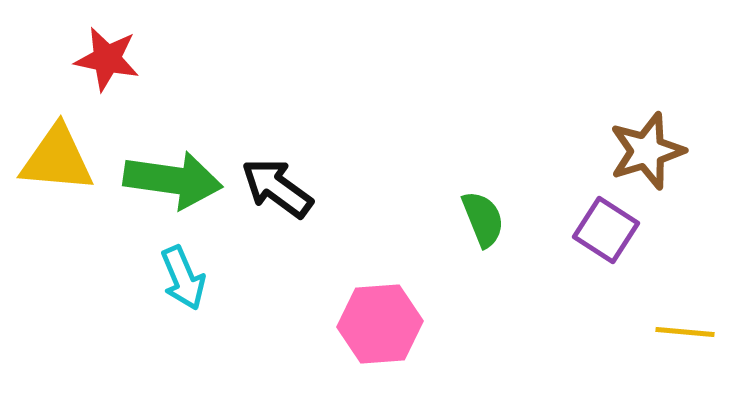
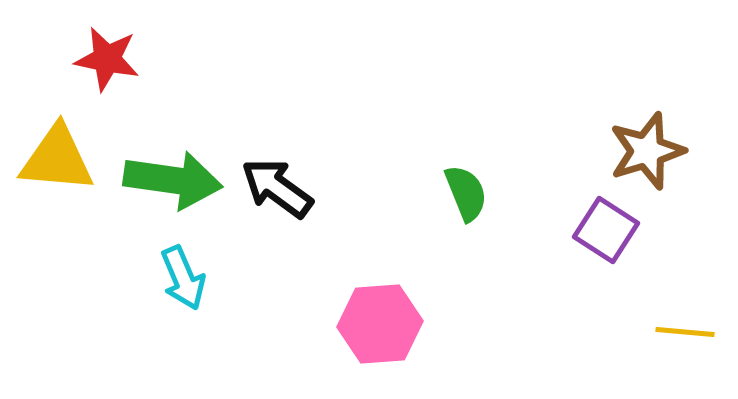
green semicircle: moved 17 px left, 26 px up
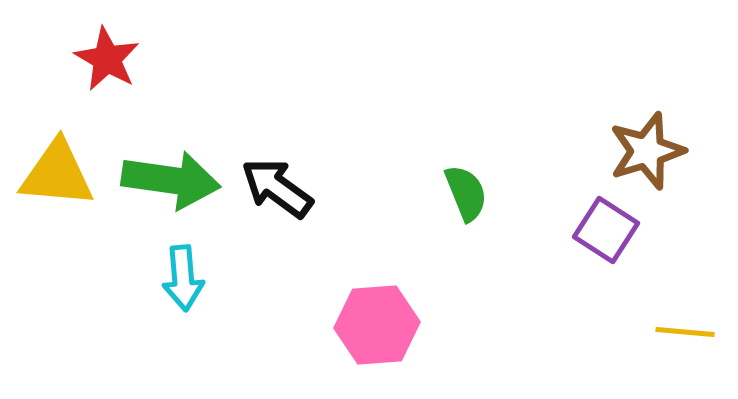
red star: rotated 18 degrees clockwise
yellow triangle: moved 15 px down
green arrow: moved 2 px left
cyan arrow: rotated 18 degrees clockwise
pink hexagon: moved 3 px left, 1 px down
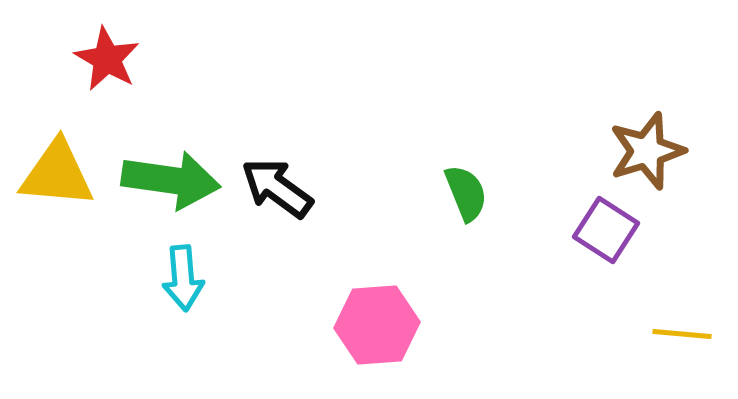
yellow line: moved 3 px left, 2 px down
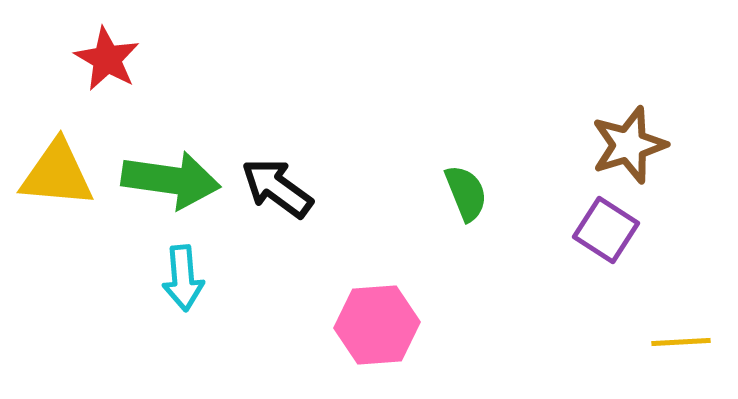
brown star: moved 18 px left, 6 px up
yellow line: moved 1 px left, 8 px down; rotated 8 degrees counterclockwise
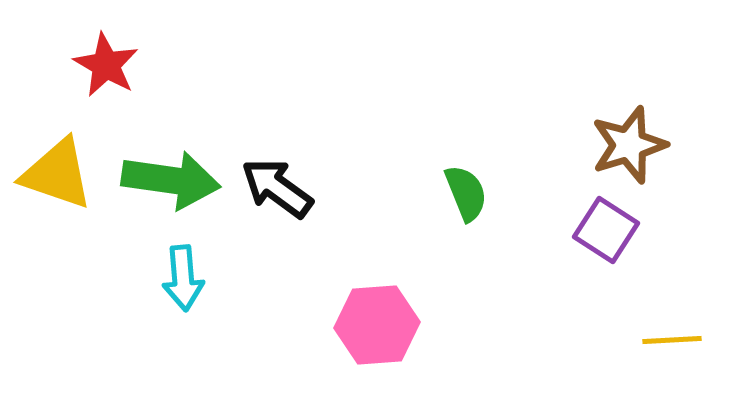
red star: moved 1 px left, 6 px down
yellow triangle: rotated 14 degrees clockwise
yellow line: moved 9 px left, 2 px up
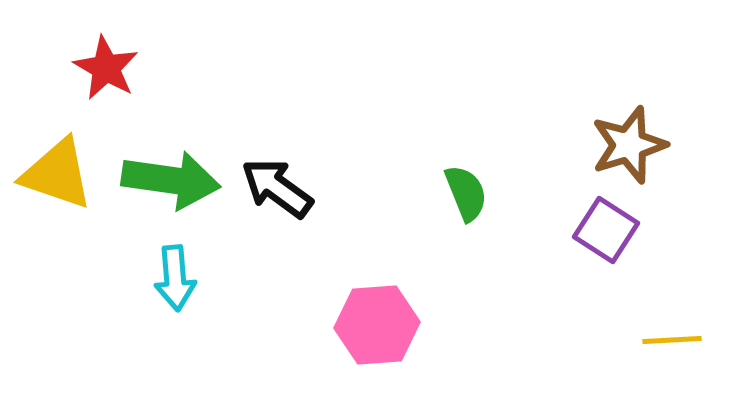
red star: moved 3 px down
cyan arrow: moved 8 px left
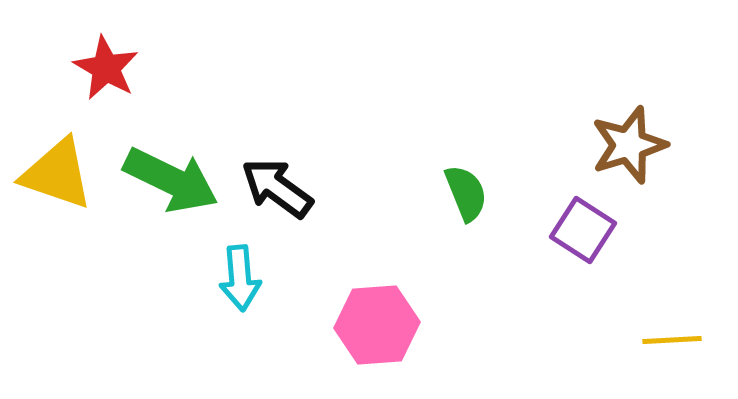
green arrow: rotated 18 degrees clockwise
purple square: moved 23 px left
cyan arrow: moved 65 px right
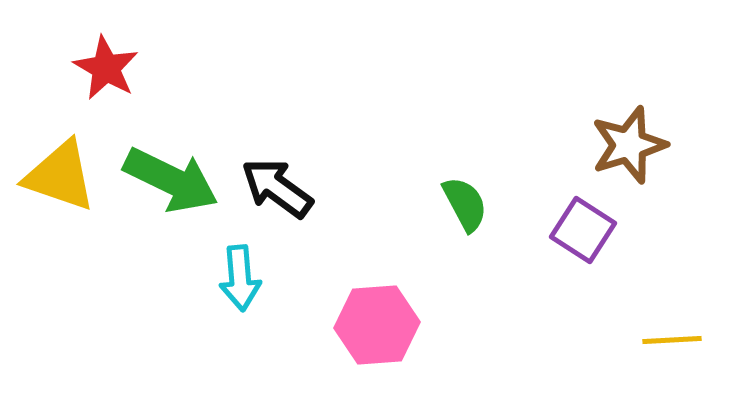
yellow triangle: moved 3 px right, 2 px down
green semicircle: moved 1 px left, 11 px down; rotated 6 degrees counterclockwise
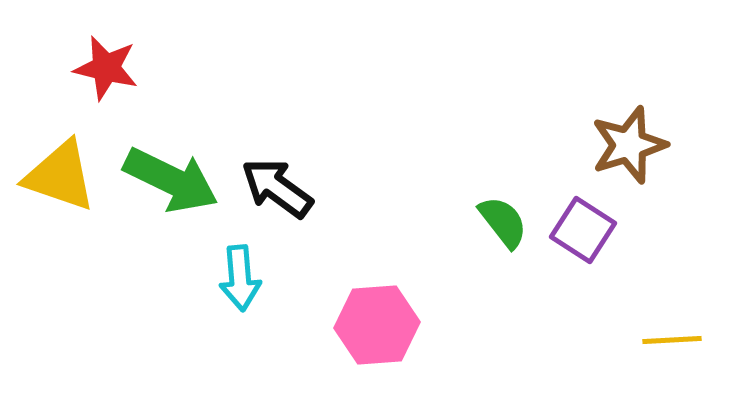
red star: rotated 16 degrees counterclockwise
green semicircle: moved 38 px right, 18 px down; rotated 10 degrees counterclockwise
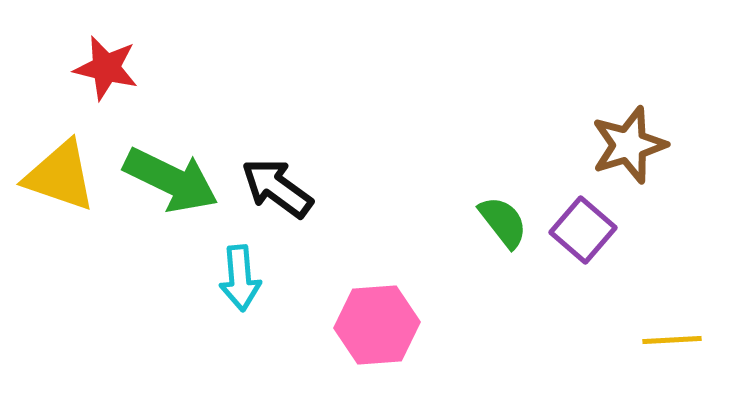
purple square: rotated 8 degrees clockwise
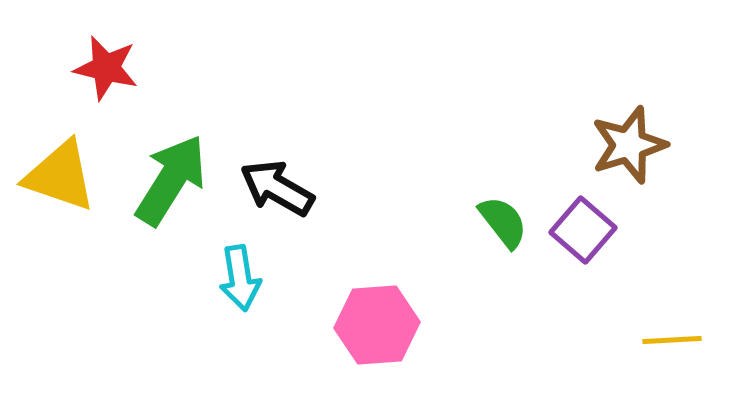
green arrow: rotated 84 degrees counterclockwise
black arrow: rotated 6 degrees counterclockwise
cyan arrow: rotated 4 degrees counterclockwise
